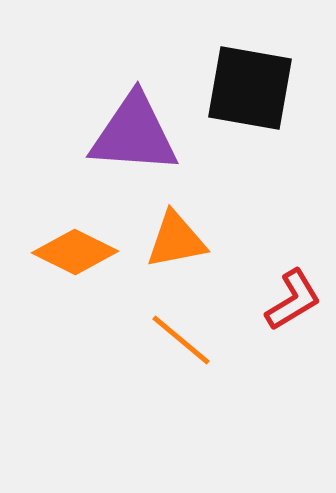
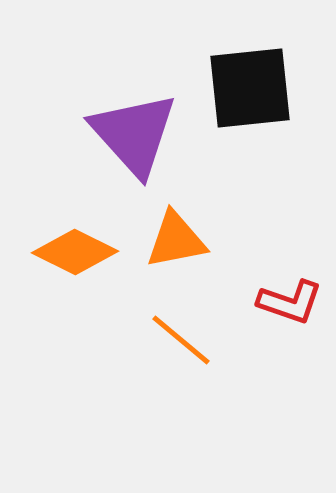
black square: rotated 16 degrees counterclockwise
purple triangle: rotated 44 degrees clockwise
red L-shape: moved 3 px left, 2 px down; rotated 50 degrees clockwise
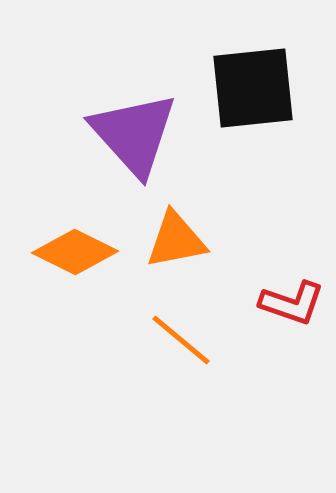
black square: moved 3 px right
red L-shape: moved 2 px right, 1 px down
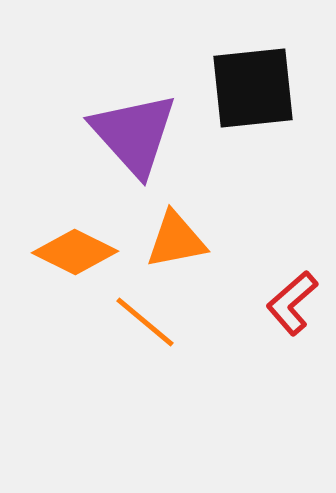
red L-shape: rotated 120 degrees clockwise
orange line: moved 36 px left, 18 px up
